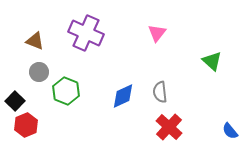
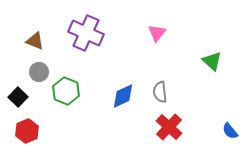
black square: moved 3 px right, 4 px up
red hexagon: moved 1 px right, 6 px down
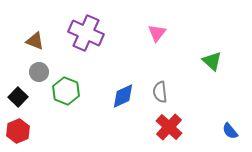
red hexagon: moved 9 px left
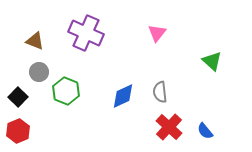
blue semicircle: moved 25 px left
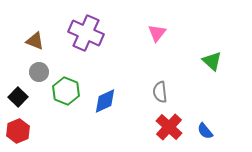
blue diamond: moved 18 px left, 5 px down
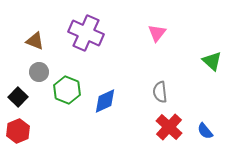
green hexagon: moved 1 px right, 1 px up
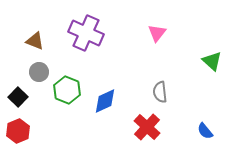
red cross: moved 22 px left
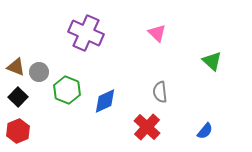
pink triangle: rotated 24 degrees counterclockwise
brown triangle: moved 19 px left, 26 px down
blue semicircle: rotated 102 degrees counterclockwise
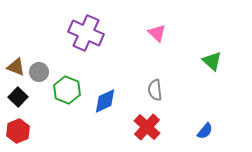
gray semicircle: moved 5 px left, 2 px up
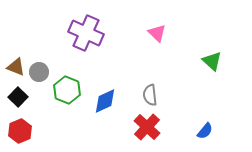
gray semicircle: moved 5 px left, 5 px down
red hexagon: moved 2 px right
